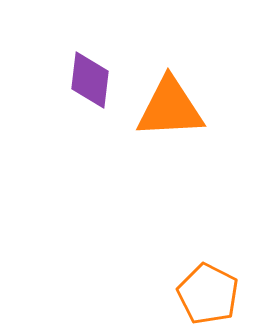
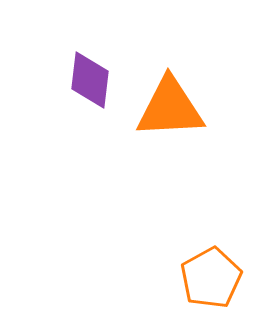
orange pentagon: moved 3 px right, 16 px up; rotated 16 degrees clockwise
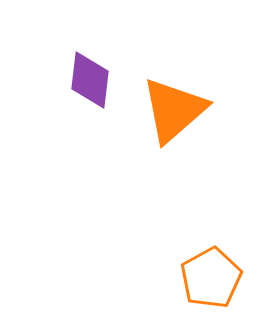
orange triangle: moved 4 px right, 2 px down; rotated 38 degrees counterclockwise
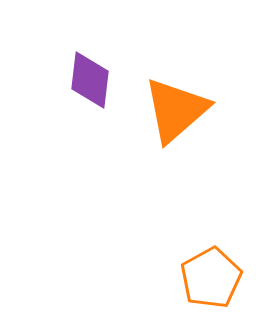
orange triangle: moved 2 px right
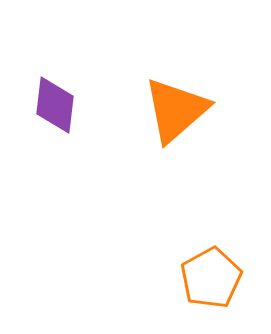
purple diamond: moved 35 px left, 25 px down
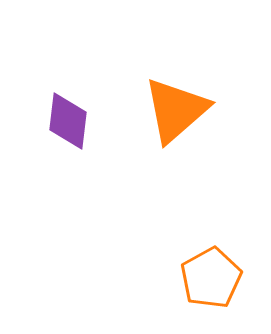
purple diamond: moved 13 px right, 16 px down
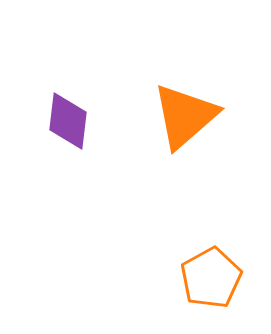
orange triangle: moved 9 px right, 6 px down
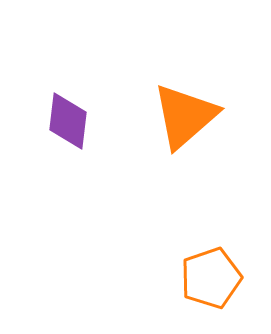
orange pentagon: rotated 10 degrees clockwise
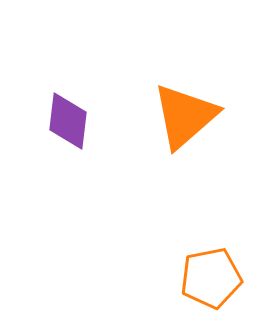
orange pentagon: rotated 8 degrees clockwise
